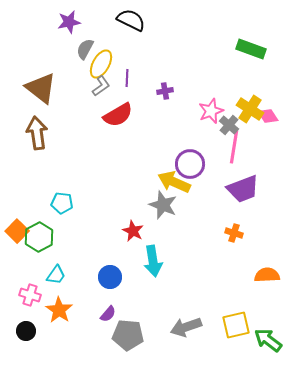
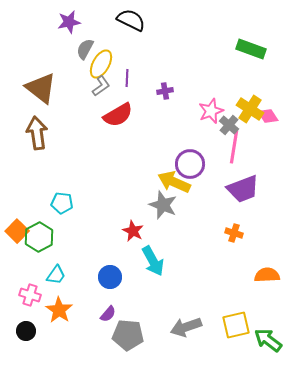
cyan arrow: rotated 20 degrees counterclockwise
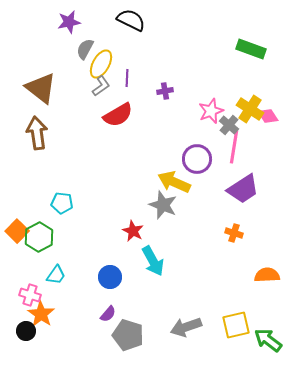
purple circle: moved 7 px right, 5 px up
purple trapezoid: rotated 12 degrees counterclockwise
orange star: moved 18 px left, 4 px down
gray pentagon: rotated 12 degrees clockwise
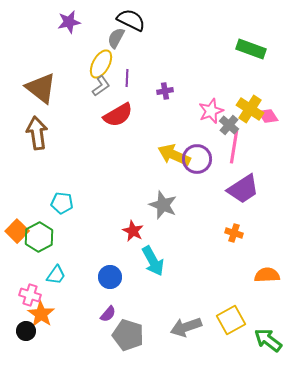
gray semicircle: moved 31 px right, 11 px up
yellow arrow: moved 27 px up
yellow square: moved 5 px left, 5 px up; rotated 16 degrees counterclockwise
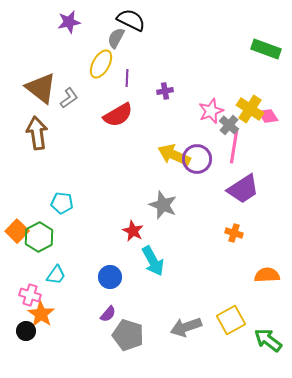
green rectangle: moved 15 px right
gray L-shape: moved 32 px left, 12 px down
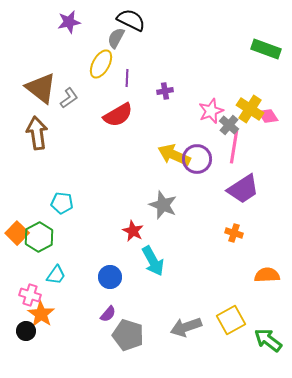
orange square: moved 2 px down
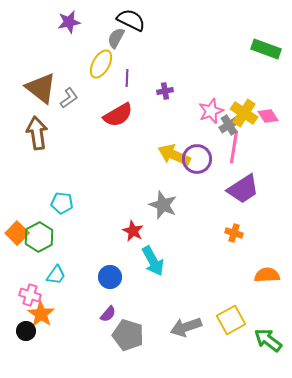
yellow cross: moved 6 px left, 4 px down
gray cross: rotated 18 degrees clockwise
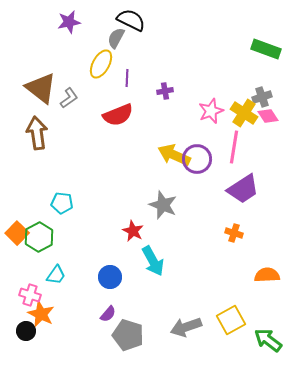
red semicircle: rotated 8 degrees clockwise
gray cross: moved 33 px right, 28 px up; rotated 12 degrees clockwise
orange star: rotated 8 degrees counterclockwise
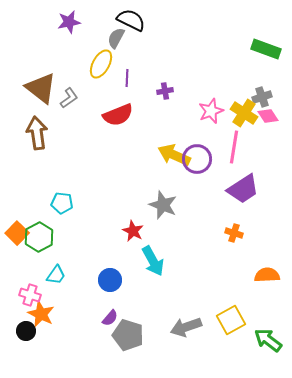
blue circle: moved 3 px down
purple semicircle: moved 2 px right, 4 px down
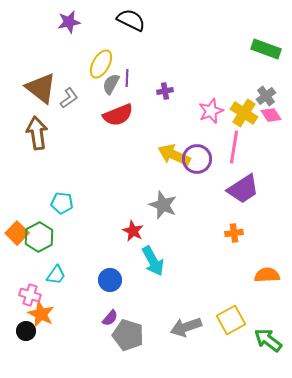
gray semicircle: moved 5 px left, 46 px down
gray cross: moved 4 px right, 1 px up; rotated 18 degrees counterclockwise
pink diamond: moved 3 px right, 1 px up
orange cross: rotated 24 degrees counterclockwise
